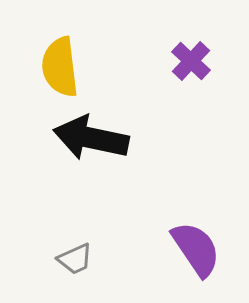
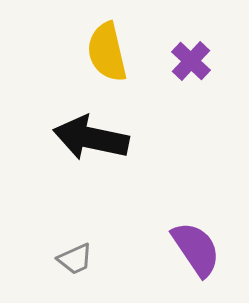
yellow semicircle: moved 47 px right, 15 px up; rotated 6 degrees counterclockwise
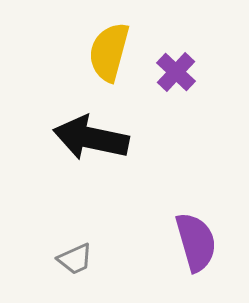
yellow semicircle: moved 2 px right; rotated 28 degrees clockwise
purple cross: moved 15 px left, 11 px down
purple semicircle: moved 7 px up; rotated 18 degrees clockwise
